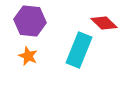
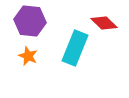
cyan rectangle: moved 4 px left, 2 px up
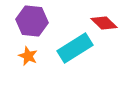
purple hexagon: moved 2 px right
cyan rectangle: rotated 36 degrees clockwise
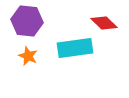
purple hexagon: moved 5 px left
cyan rectangle: rotated 24 degrees clockwise
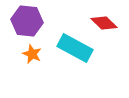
cyan rectangle: rotated 36 degrees clockwise
orange star: moved 4 px right, 2 px up
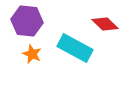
red diamond: moved 1 px right, 1 px down
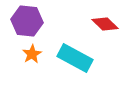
cyan rectangle: moved 10 px down
orange star: rotated 18 degrees clockwise
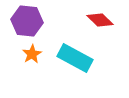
red diamond: moved 5 px left, 4 px up
